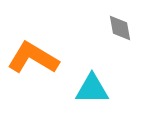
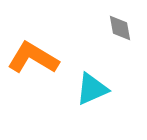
cyan triangle: rotated 24 degrees counterclockwise
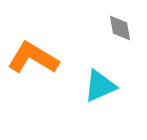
cyan triangle: moved 8 px right, 3 px up
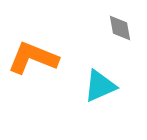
orange L-shape: rotated 9 degrees counterclockwise
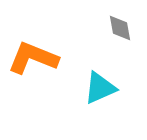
cyan triangle: moved 2 px down
